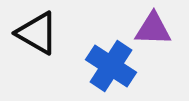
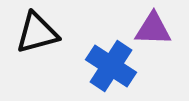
black triangle: rotated 45 degrees counterclockwise
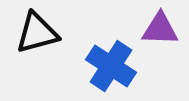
purple triangle: moved 7 px right
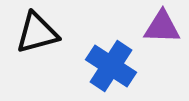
purple triangle: moved 2 px right, 2 px up
